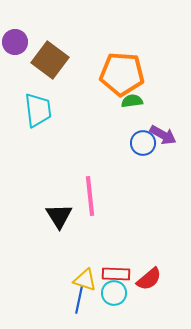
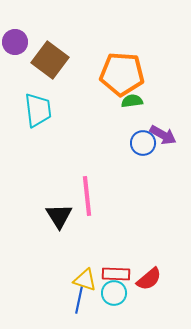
pink line: moved 3 px left
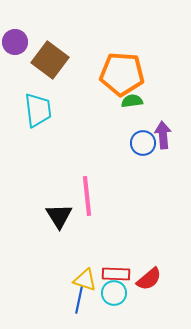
purple arrow: rotated 124 degrees counterclockwise
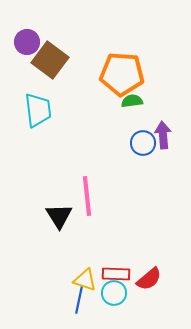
purple circle: moved 12 px right
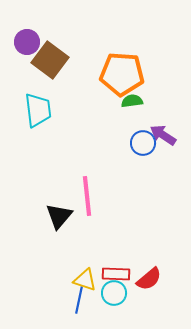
purple arrow: rotated 52 degrees counterclockwise
black triangle: rotated 12 degrees clockwise
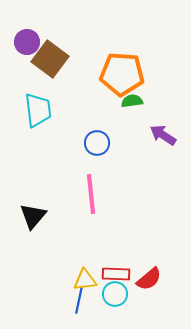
brown square: moved 1 px up
blue circle: moved 46 px left
pink line: moved 4 px right, 2 px up
black triangle: moved 26 px left
yellow triangle: rotated 25 degrees counterclockwise
cyan circle: moved 1 px right, 1 px down
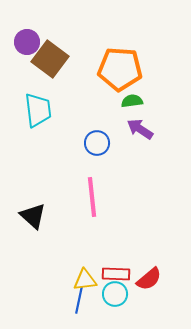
orange pentagon: moved 2 px left, 5 px up
purple arrow: moved 23 px left, 6 px up
pink line: moved 1 px right, 3 px down
black triangle: rotated 28 degrees counterclockwise
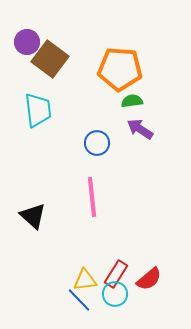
red rectangle: rotated 60 degrees counterclockwise
blue line: rotated 56 degrees counterclockwise
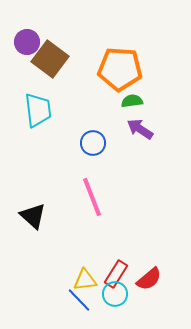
blue circle: moved 4 px left
pink line: rotated 15 degrees counterclockwise
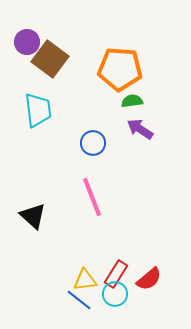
blue line: rotated 8 degrees counterclockwise
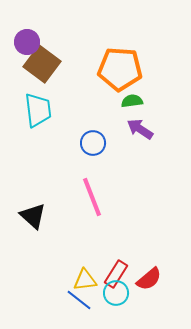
brown square: moved 8 px left, 5 px down
cyan circle: moved 1 px right, 1 px up
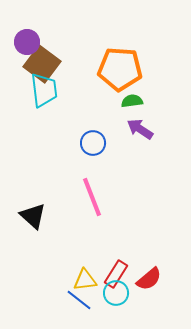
cyan trapezoid: moved 6 px right, 20 px up
